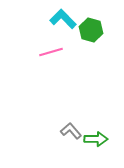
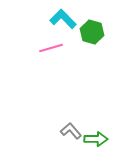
green hexagon: moved 1 px right, 2 px down
pink line: moved 4 px up
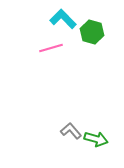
green arrow: rotated 15 degrees clockwise
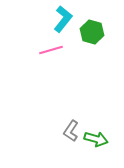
cyan L-shape: rotated 84 degrees clockwise
pink line: moved 2 px down
gray L-shape: rotated 105 degrees counterclockwise
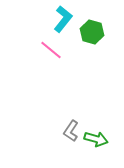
pink line: rotated 55 degrees clockwise
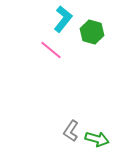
green arrow: moved 1 px right
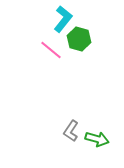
green hexagon: moved 13 px left, 7 px down
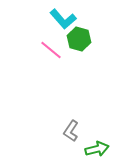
cyan L-shape: rotated 100 degrees clockwise
green arrow: moved 10 px down; rotated 30 degrees counterclockwise
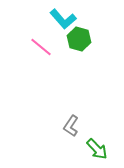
pink line: moved 10 px left, 3 px up
gray L-shape: moved 5 px up
green arrow: rotated 60 degrees clockwise
